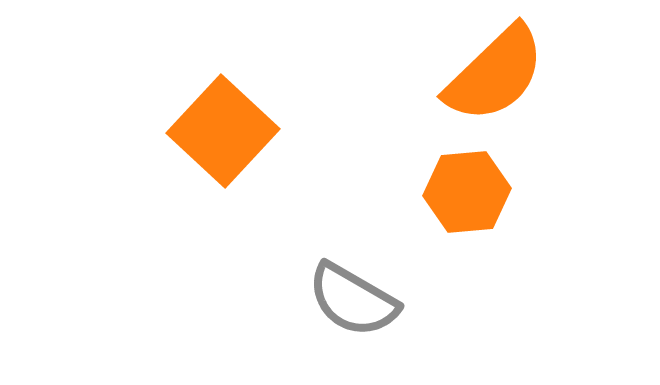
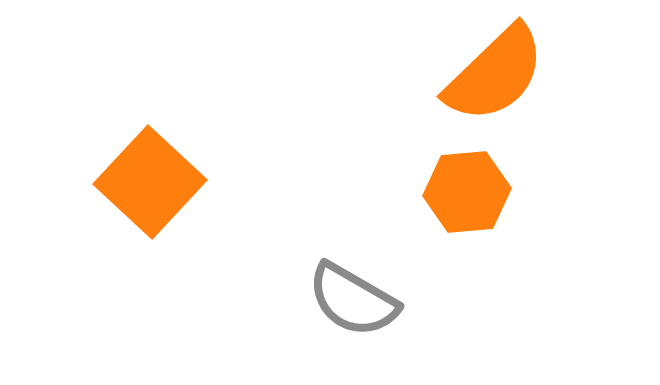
orange square: moved 73 px left, 51 px down
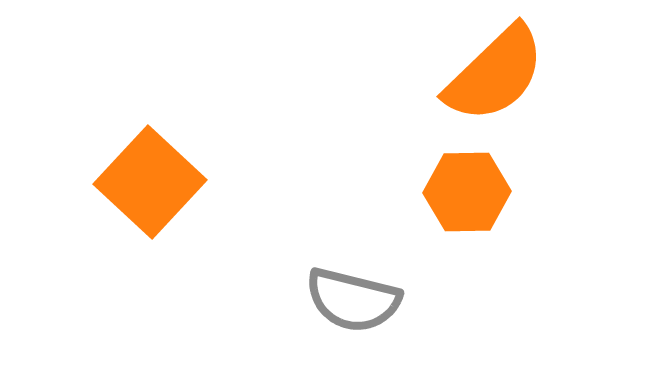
orange hexagon: rotated 4 degrees clockwise
gray semicircle: rotated 16 degrees counterclockwise
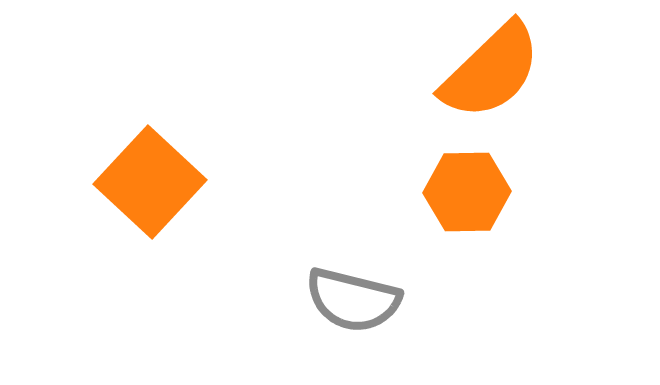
orange semicircle: moved 4 px left, 3 px up
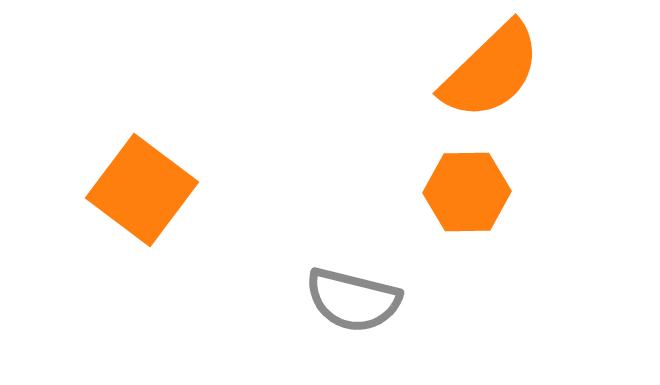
orange square: moved 8 px left, 8 px down; rotated 6 degrees counterclockwise
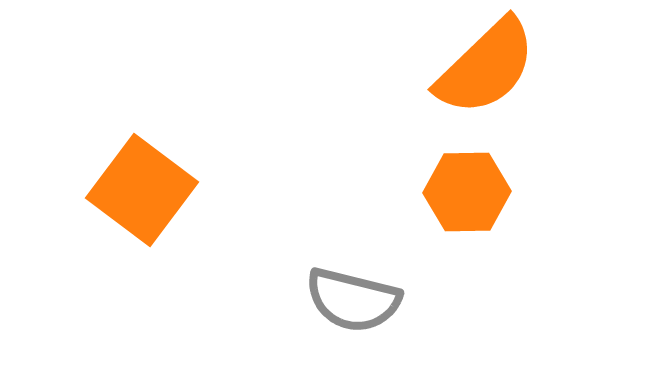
orange semicircle: moved 5 px left, 4 px up
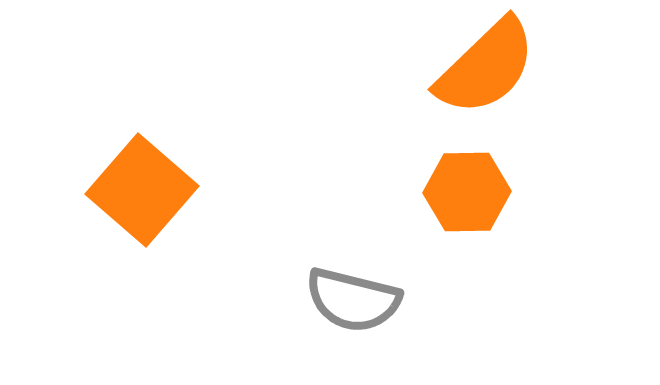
orange square: rotated 4 degrees clockwise
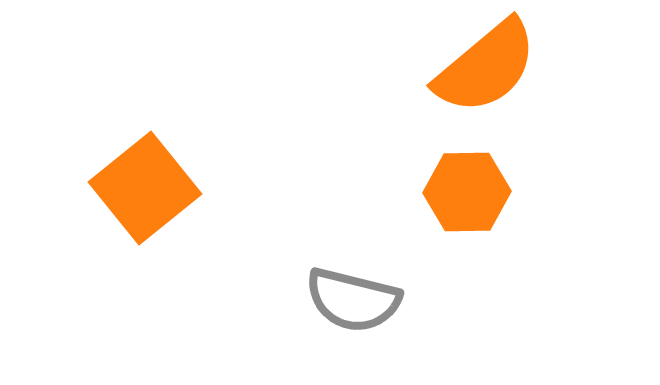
orange semicircle: rotated 4 degrees clockwise
orange square: moved 3 px right, 2 px up; rotated 10 degrees clockwise
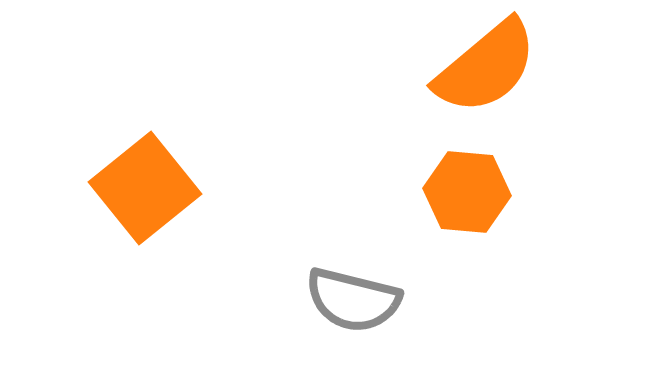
orange hexagon: rotated 6 degrees clockwise
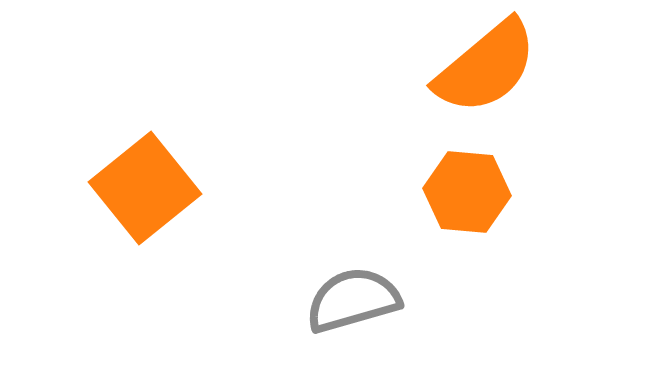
gray semicircle: rotated 150 degrees clockwise
